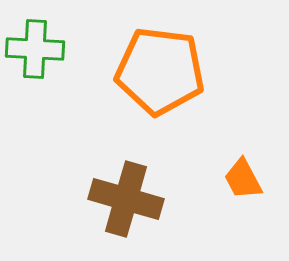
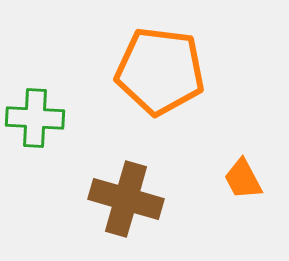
green cross: moved 69 px down
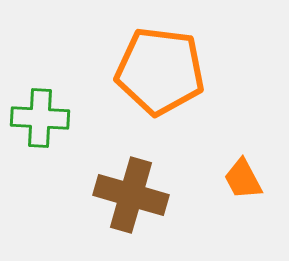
green cross: moved 5 px right
brown cross: moved 5 px right, 4 px up
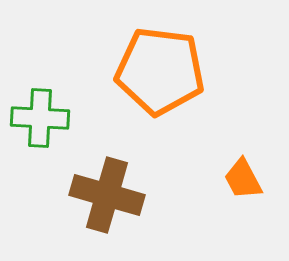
brown cross: moved 24 px left
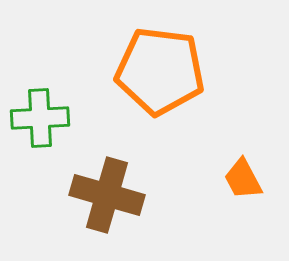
green cross: rotated 6 degrees counterclockwise
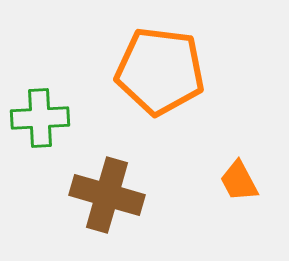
orange trapezoid: moved 4 px left, 2 px down
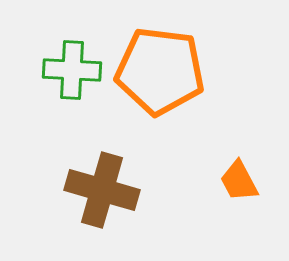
green cross: moved 32 px right, 48 px up; rotated 6 degrees clockwise
brown cross: moved 5 px left, 5 px up
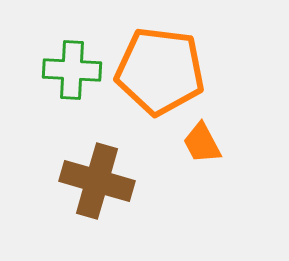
orange trapezoid: moved 37 px left, 38 px up
brown cross: moved 5 px left, 9 px up
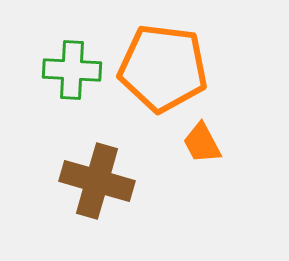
orange pentagon: moved 3 px right, 3 px up
